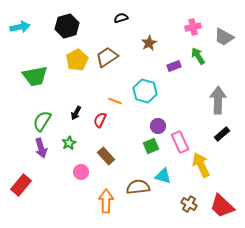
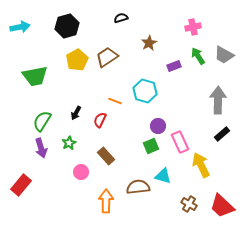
gray trapezoid: moved 18 px down
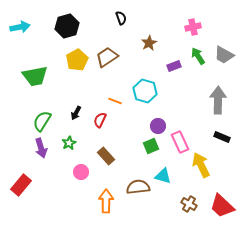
black semicircle: rotated 88 degrees clockwise
black rectangle: moved 3 px down; rotated 63 degrees clockwise
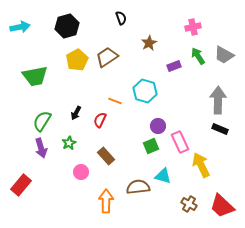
black rectangle: moved 2 px left, 8 px up
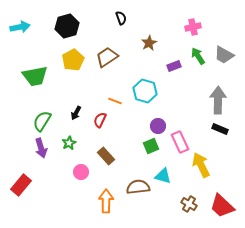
yellow pentagon: moved 4 px left
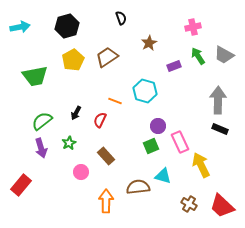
green semicircle: rotated 20 degrees clockwise
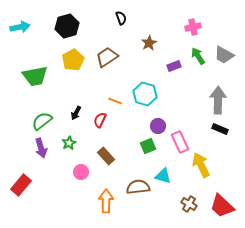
cyan hexagon: moved 3 px down
green square: moved 3 px left
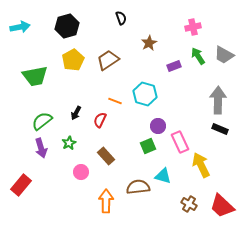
brown trapezoid: moved 1 px right, 3 px down
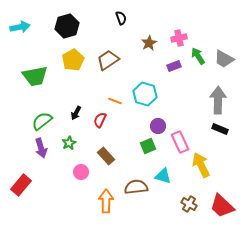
pink cross: moved 14 px left, 11 px down
gray trapezoid: moved 4 px down
brown semicircle: moved 2 px left
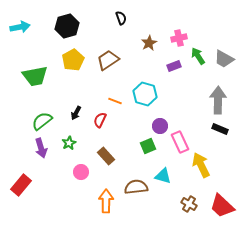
purple circle: moved 2 px right
